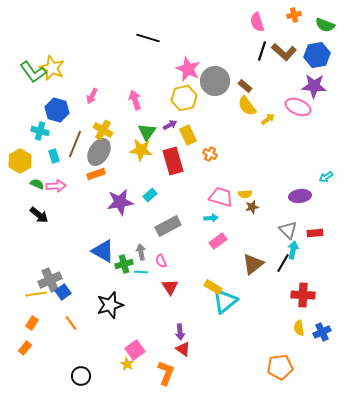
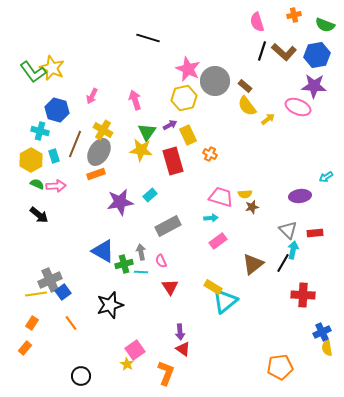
yellow hexagon at (20, 161): moved 11 px right, 1 px up
yellow semicircle at (299, 328): moved 28 px right, 20 px down
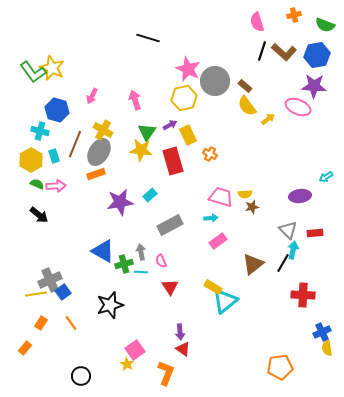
gray rectangle at (168, 226): moved 2 px right, 1 px up
orange rectangle at (32, 323): moved 9 px right
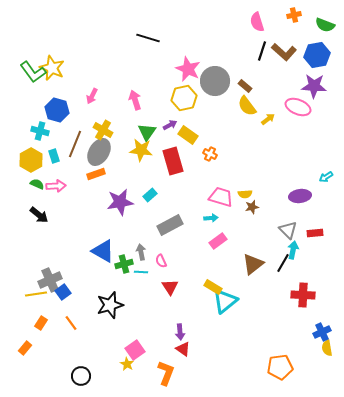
yellow rectangle at (188, 135): rotated 30 degrees counterclockwise
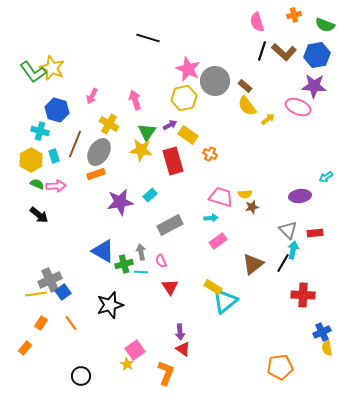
yellow cross at (103, 130): moved 6 px right, 6 px up
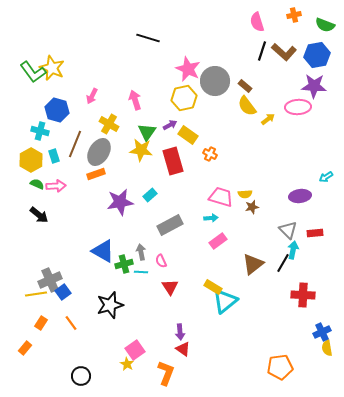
pink ellipse at (298, 107): rotated 25 degrees counterclockwise
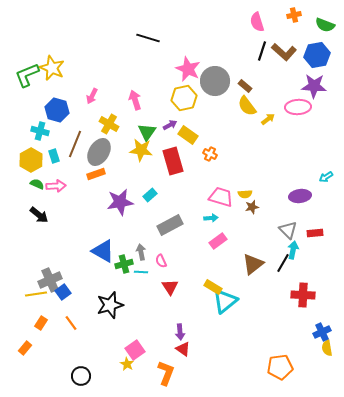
green L-shape at (33, 72): moved 6 px left, 3 px down; rotated 104 degrees clockwise
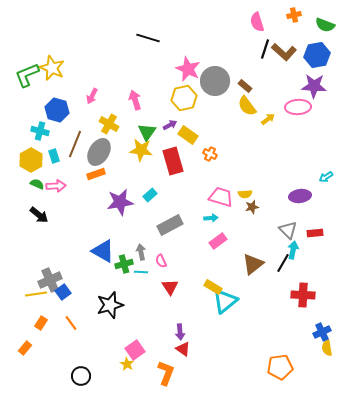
black line at (262, 51): moved 3 px right, 2 px up
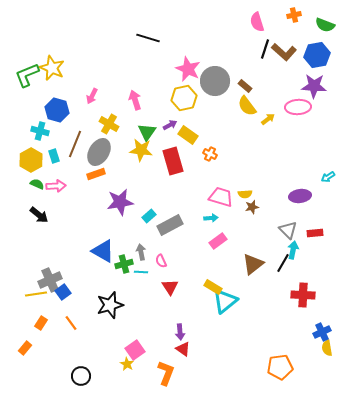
cyan arrow at (326, 177): moved 2 px right
cyan rectangle at (150, 195): moved 1 px left, 21 px down
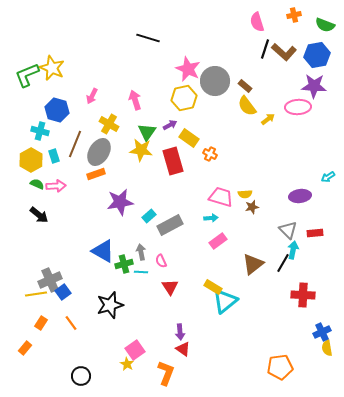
yellow rectangle at (188, 135): moved 1 px right, 3 px down
